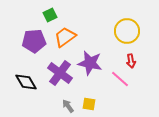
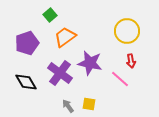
green square: rotated 16 degrees counterclockwise
purple pentagon: moved 7 px left, 2 px down; rotated 15 degrees counterclockwise
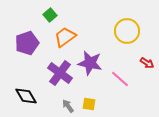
red arrow: moved 16 px right, 2 px down; rotated 48 degrees counterclockwise
black diamond: moved 14 px down
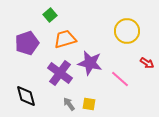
orange trapezoid: moved 2 px down; rotated 20 degrees clockwise
black diamond: rotated 15 degrees clockwise
gray arrow: moved 1 px right, 2 px up
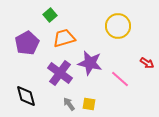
yellow circle: moved 9 px left, 5 px up
orange trapezoid: moved 1 px left, 1 px up
purple pentagon: rotated 10 degrees counterclockwise
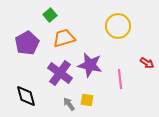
purple star: moved 2 px down
pink line: rotated 42 degrees clockwise
yellow square: moved 2 px left, 4 px up
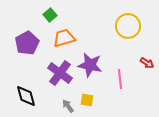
yellow circle: moved 10 px right
gray arrow: moved 1 px left, 2 px down
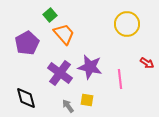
yellow circle: moved 1 px left, 2 px up
orange trapezoid: moved 4 px up; rotated 65 degrees clockwise
purple star: moved 2 px down
black diamond: moved 2 px down
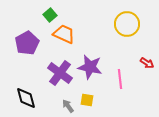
orange trapezoid: rotated 25 degrees counterclockwise
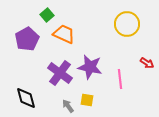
green square: moved 3 px left
purple pentagon: moved 4 px up
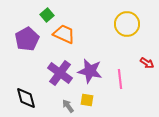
purple star: moved 4 px down
